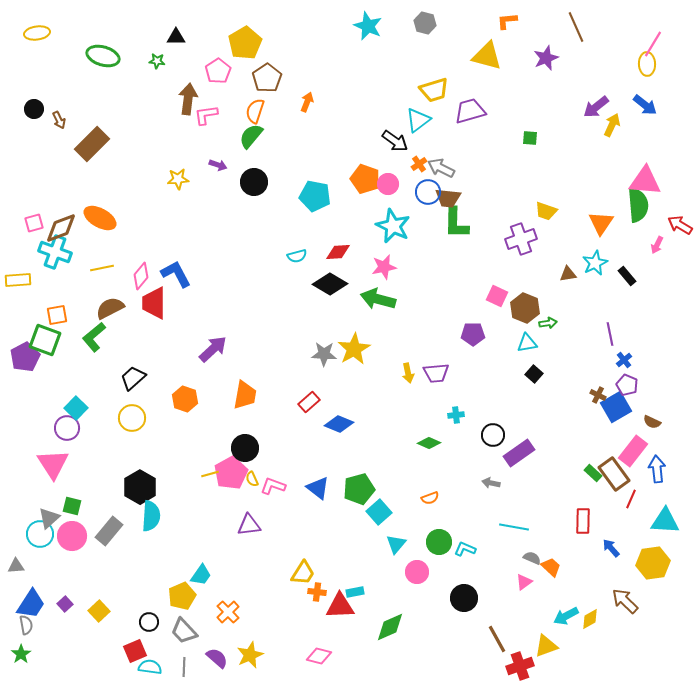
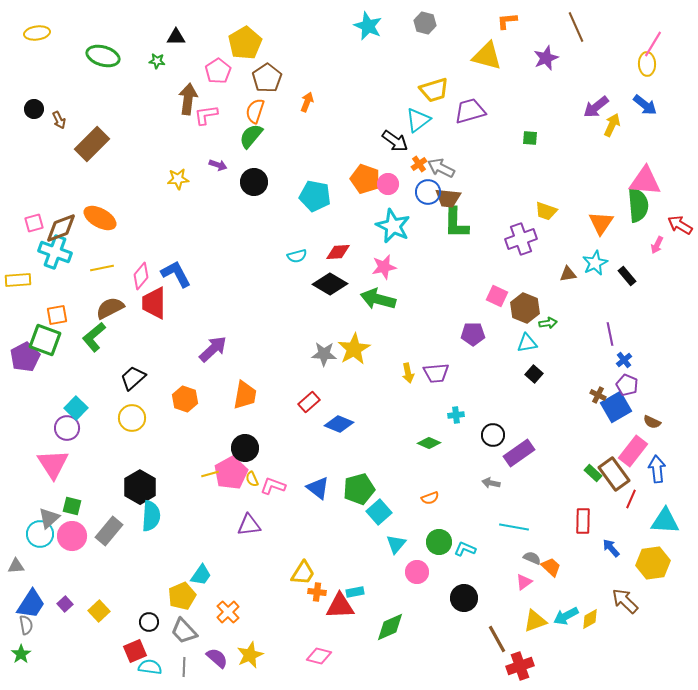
yellow triangle at (546, 646): moved 11 px left, 25 px up
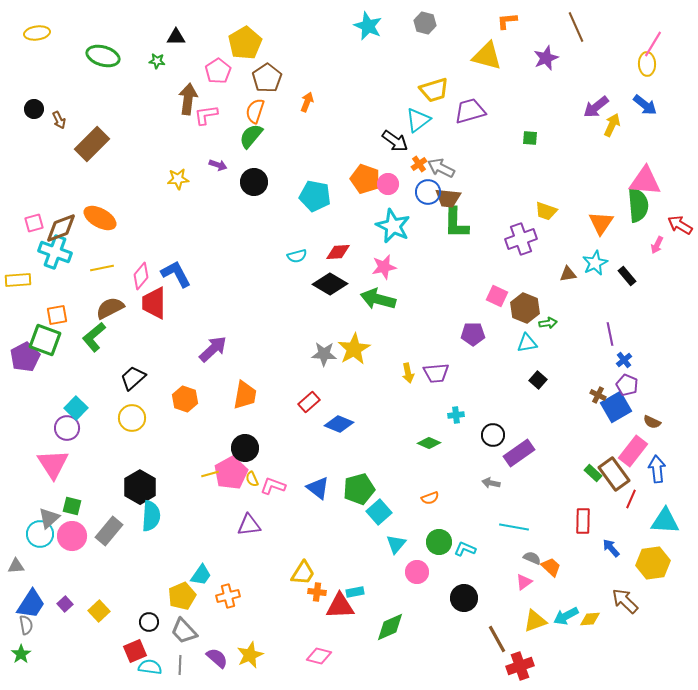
black square at (534, 374): moved 4 px right, 6 px down
orange cross at (228, 612): moved 16 px up; rotated 30 degrees clockwise
yellow diamond at (590, 619): rotated 25 degrees clockwise
gray line at (184, 667): moved 4 px left, 2 px up
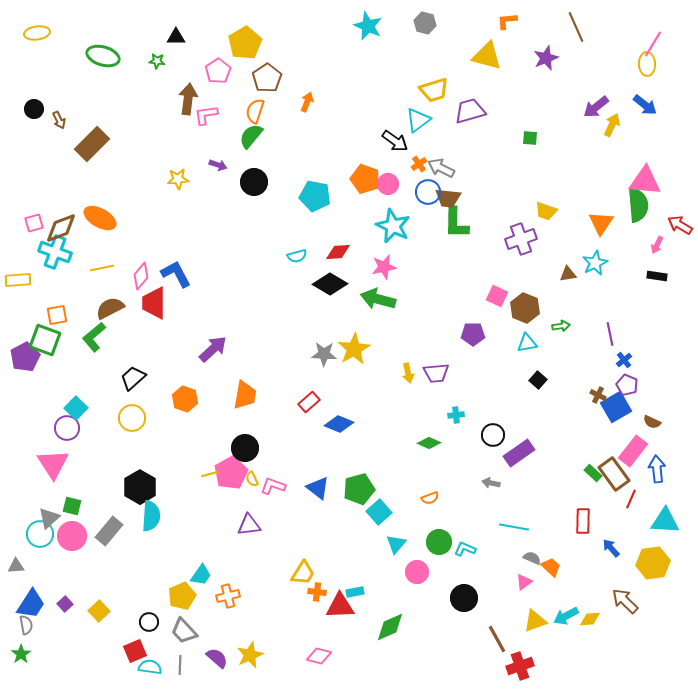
black rectangle at (627, 276): moved 30 px right; rotated 42 degrees counterclockwise
green arrow at (548, 323): moved 13 px right, 3 px down
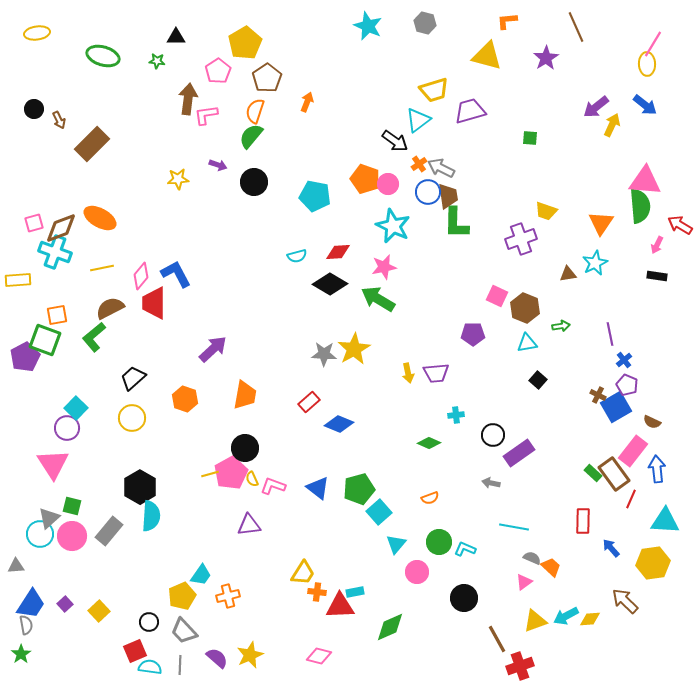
purple star at (546, 58): rotated 10 degrees counterclockwise
brown trapezoid at (448, 198): moved 2 px up; rotated 104 degrees counterclockwise
green semicircle at (638, 205): moved 2 px right, 1 px down
green arrow at (378, 299): rotated 16 degrees clockwise
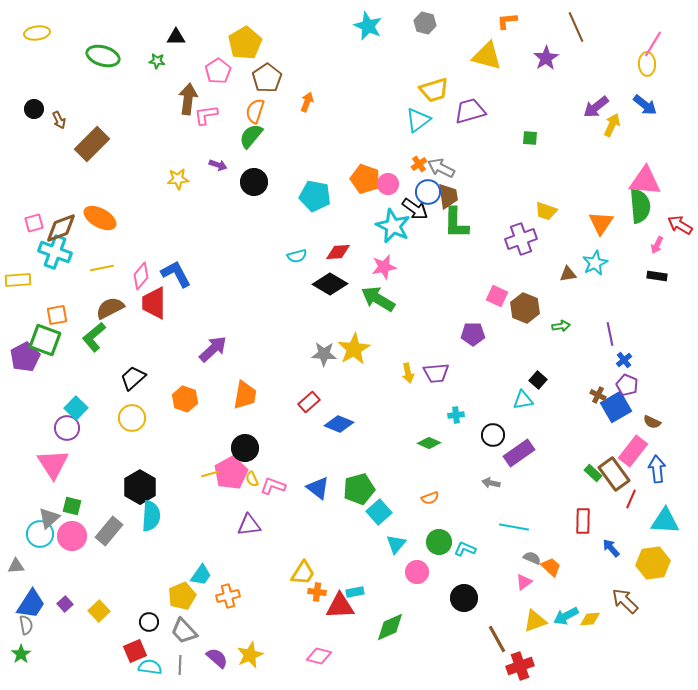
black arrow at (395, 141): moved 20 px right, 68 px down
cyan triangle at (527, 343): moved 4 px left, 57 px down
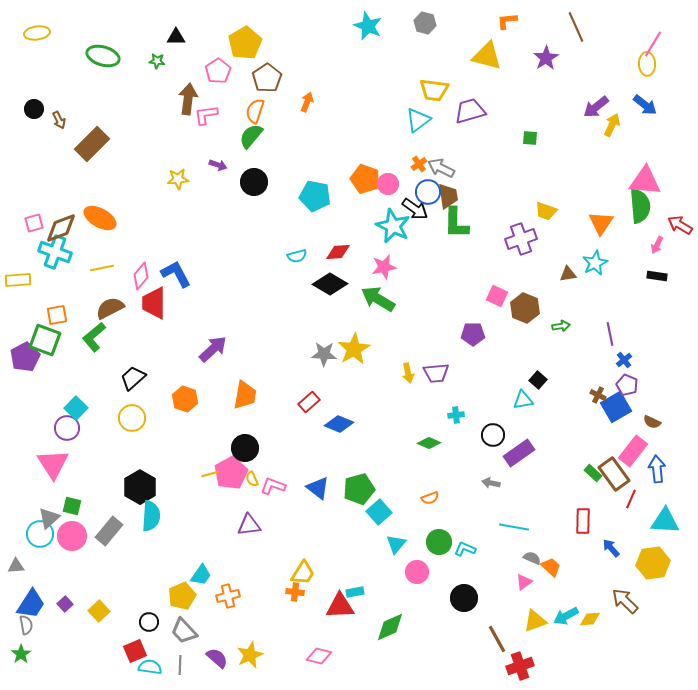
yellow trapezoid at (434, 90): rotated 24 degrees clockwise
orange cross at (317, 592): moved 22 px left
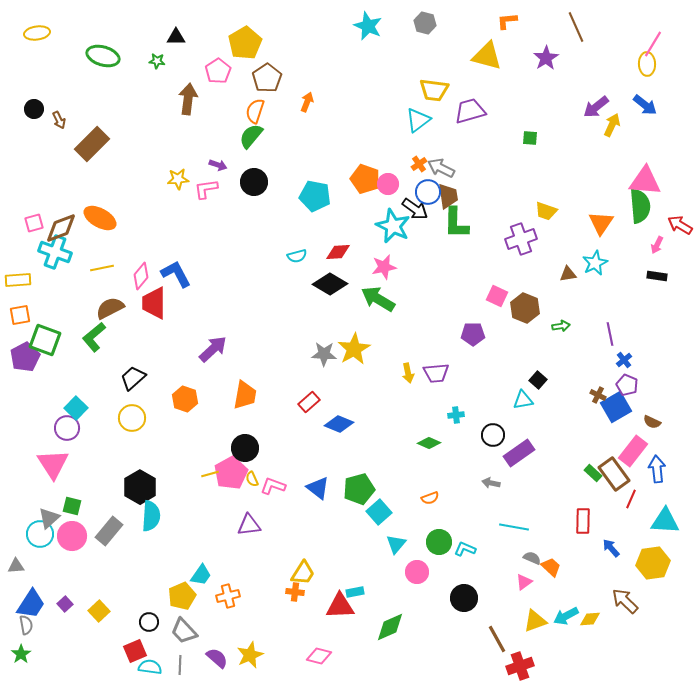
pink L-shape at (206, 115): moved 74 px down
orange square at (57, 315): moved 37 px left
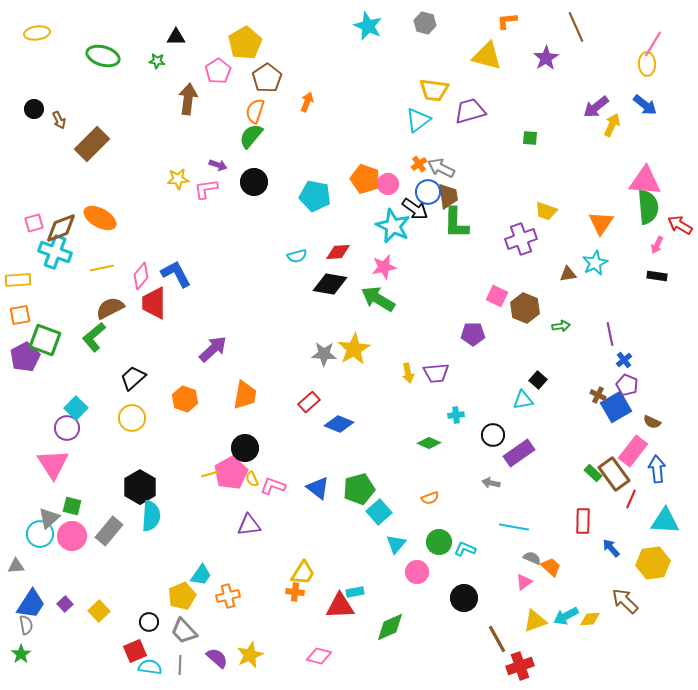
green semicircle at (640, 206): moved 8 px right, 1 px down
black diamond at (330, 284): rotated 20 degrees counterclockwise
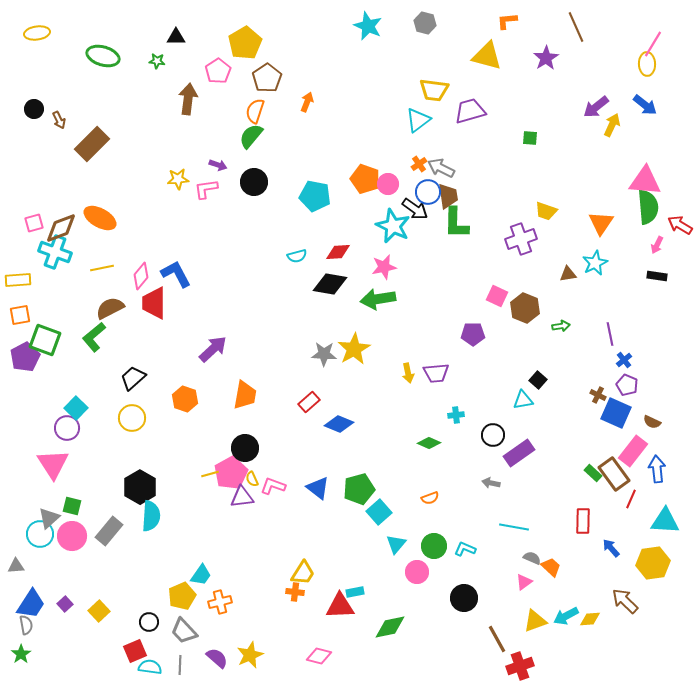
green arrow at (378, 299): rotated 40 degrees counterclockwise
blue square at (616, 407): moved 6 px down; rotated 36 degrees counterclockwise
purple triangle at (249, 525): moved 7 px left, 28 px up
green circle at (439, 542): moved 5 px left, 4 px down
orange cross at (228, 596): moved 8 px left, 6 px down
green diamond at (390, 627): rotated 12 degrees clockwise
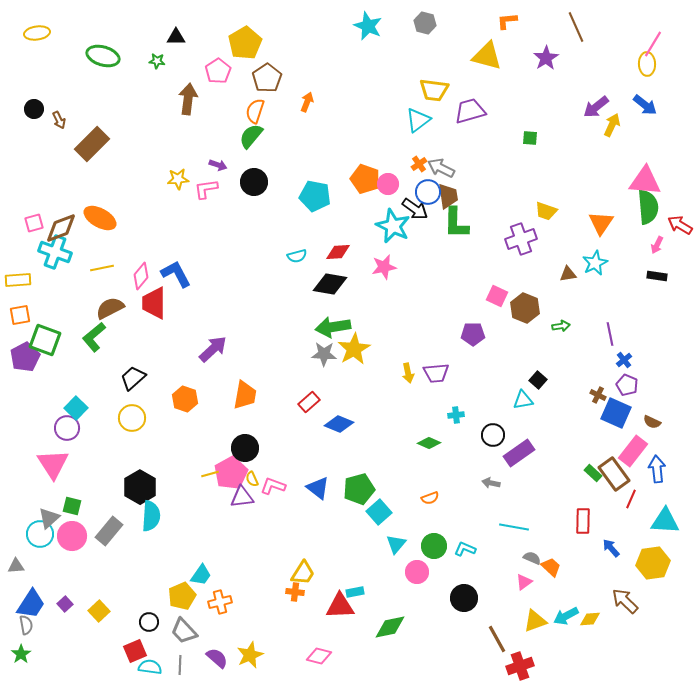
green arrow at (378, 299): moved 45 px left, 28 px down
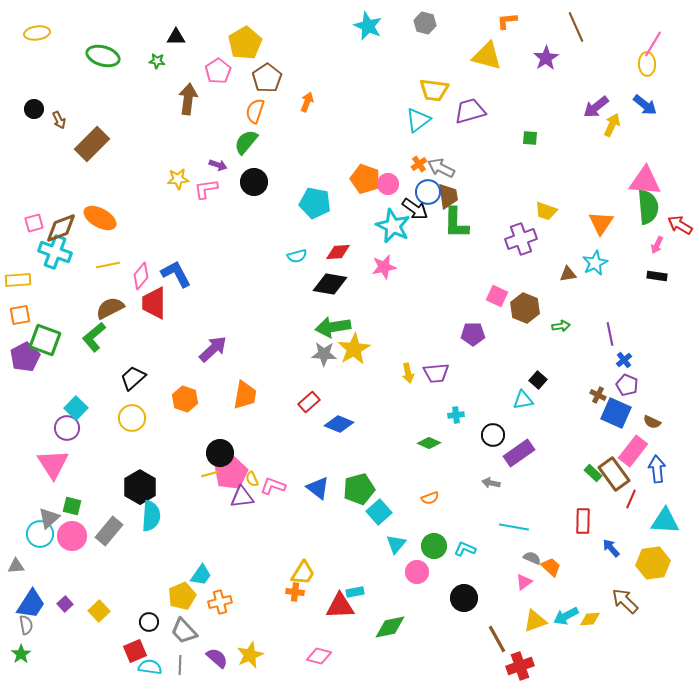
green semicircle at (251, 136): moved 5 px left, 6 px down
cyan pentagon at (315, 196): moved 7 px down
yellow line at (102, 268): moved 6 px right, 3 px up
black circle at (245, 448): moved 25 px left, 5 px down
